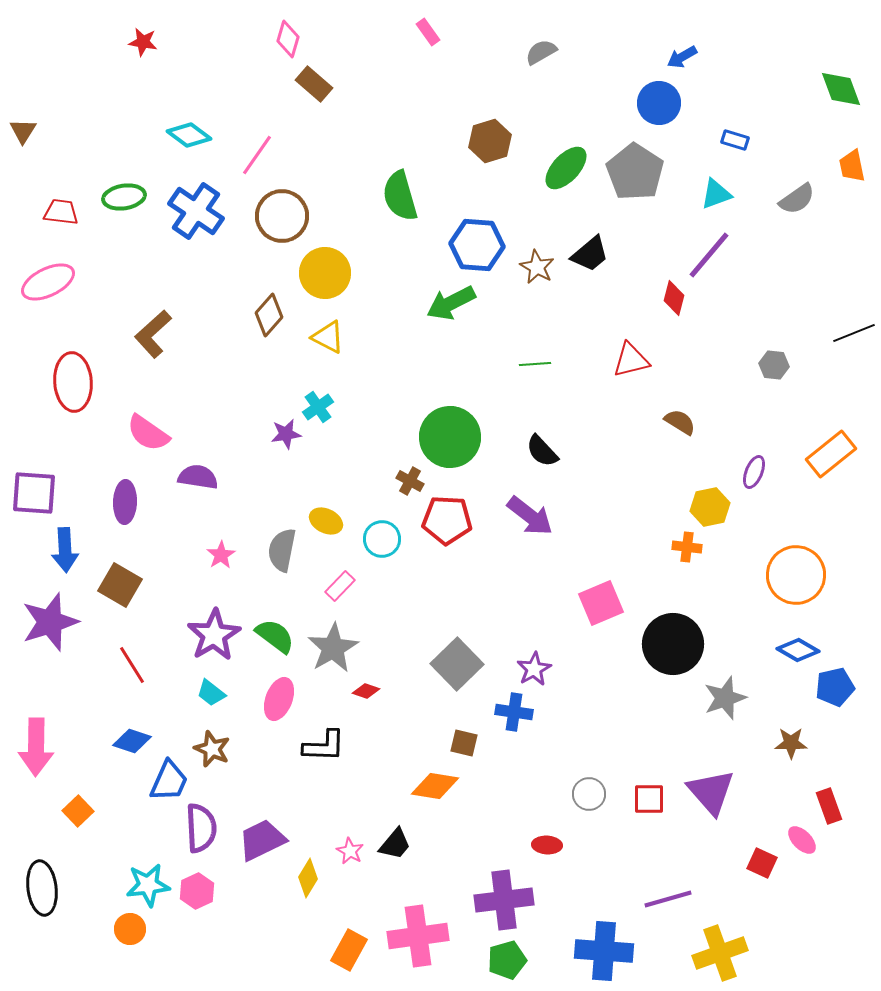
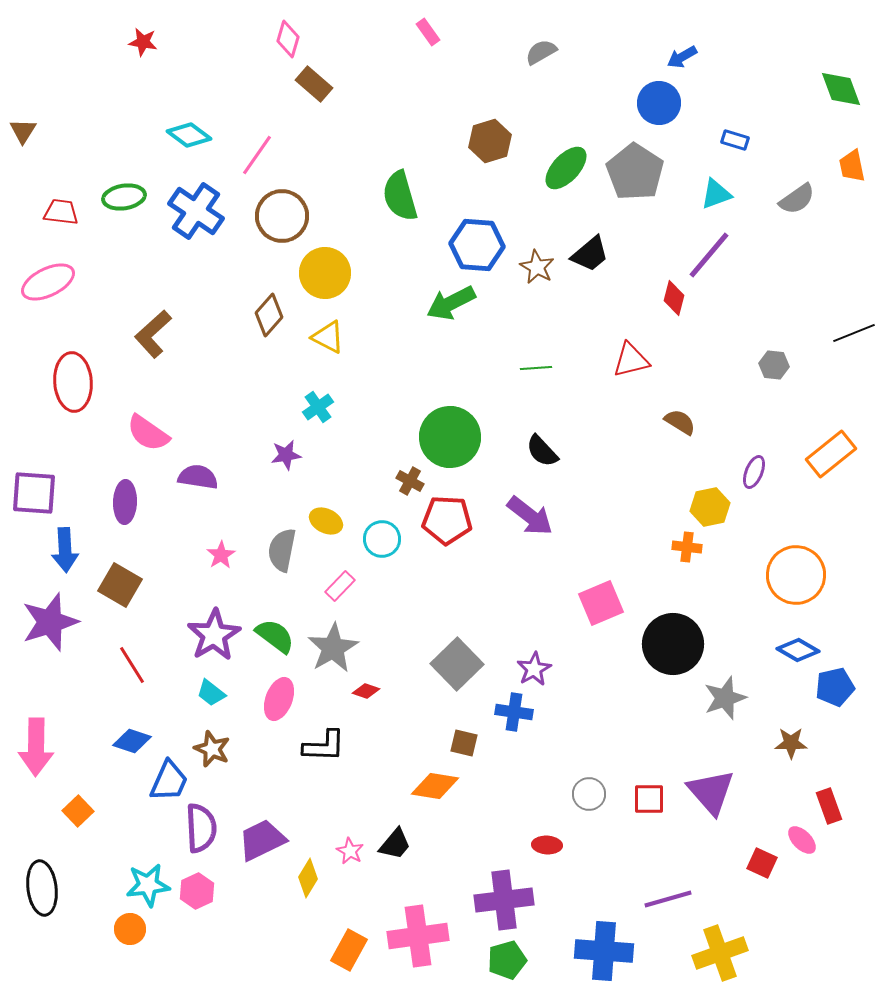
green line at (535, 364): moved 1 px right, 4 px down
purple star at (286, 434): moved 21 px down
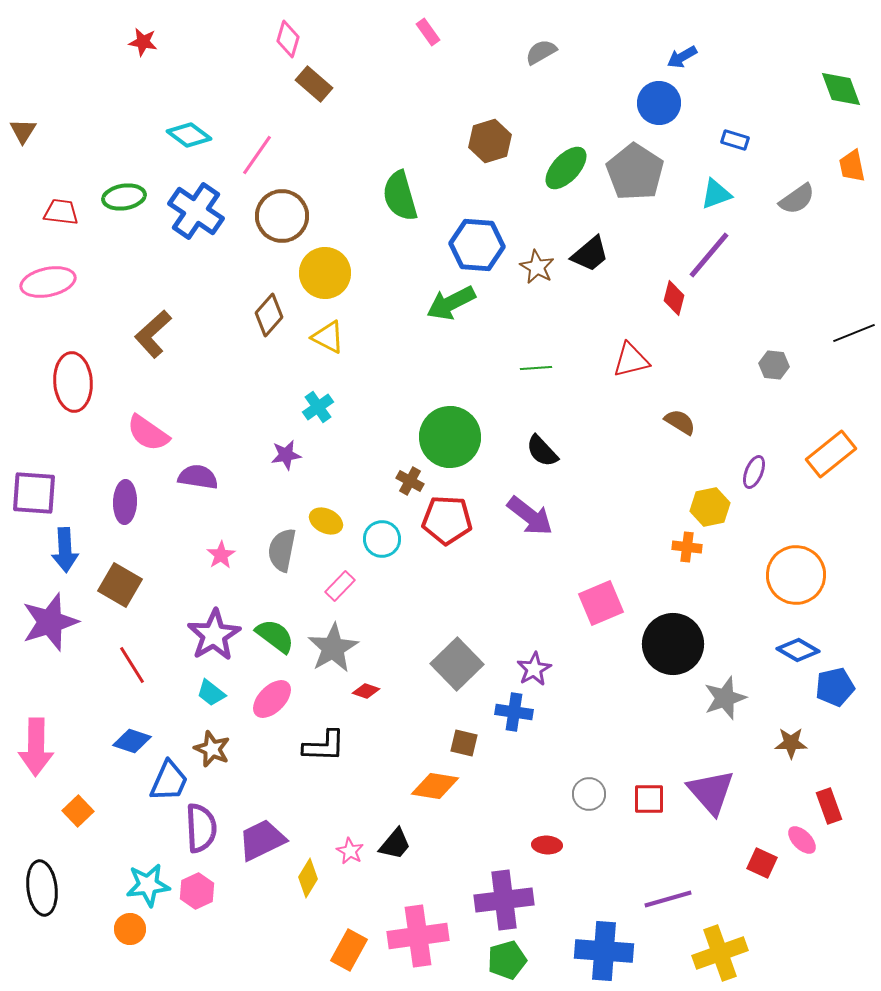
pink ellipse at (48, 282): rotated 14 degrees clockwise
pink ellipse at (279, 699): moved 7 px left; rotated 24 degrees clockwise
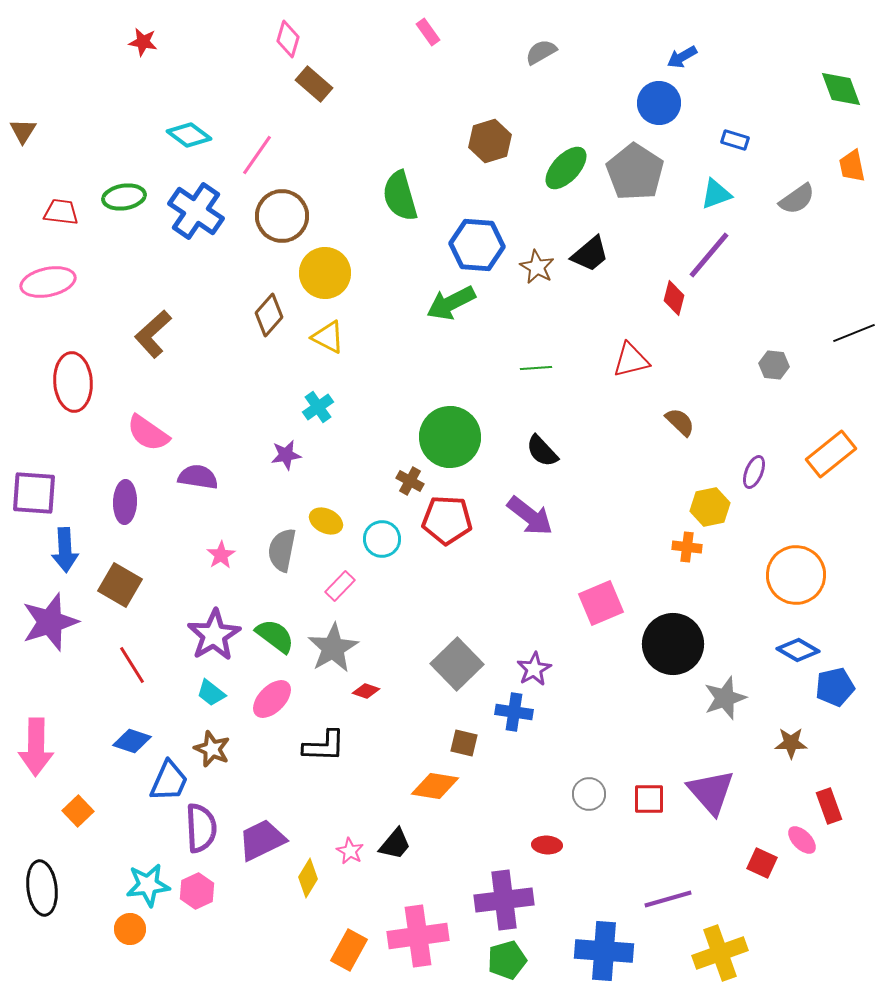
brown semicircle at (680, 422): rotated 12 degrees clockwise
